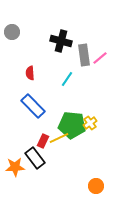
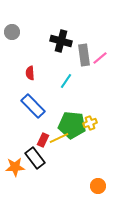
cyan line: moved 1 px left, 2 px down
yellow cross: rotated 16 degrees clockwise
red rectangle: moved 1 px up
orange circle: moved 2 px right
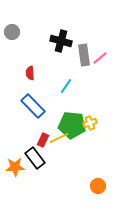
cyan line: moved 5 px down
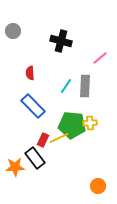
gray circle: moved 1 px right, 1 px up
gray rectangle: moved 1 px right, 31 px down; rotated 10 degrees clockwise
yellow cross: rotated 16 degrees clockwise
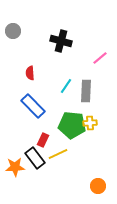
gray rectangle: moved 1 px right, 5 px down
yellow line: moved 1 px left, 16 px down
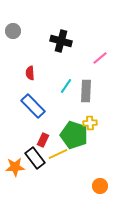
green pentagon: moved 2 px right, 10 px down; rotated 12 degrees clockwise
orange circle: moved 2 px right
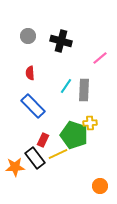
gray circle: moved 15 px right, 5 px down
gray rectangle: moved 2 px left, 1 px up
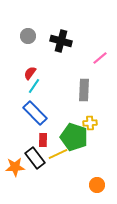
red semicircle: rotated 40 degrees clockwise
cyan line: moved 32 px left
blue rectangle: moved 2 px right, 7 px down
green pentagon: moved 2 px down
red rectangle: rotated 24 degrees counterclockwise
orange circle: moved 3 px left, 1 px up
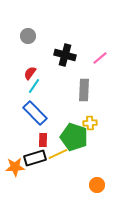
black cross: moved 4 px right, 14 px down
black rectangle: rotated 70 degrees counterclockwise
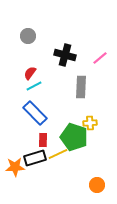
cyan line: rotated 28 degrees clockwise
gray rectangle: moved 3 px left, 3 px up
